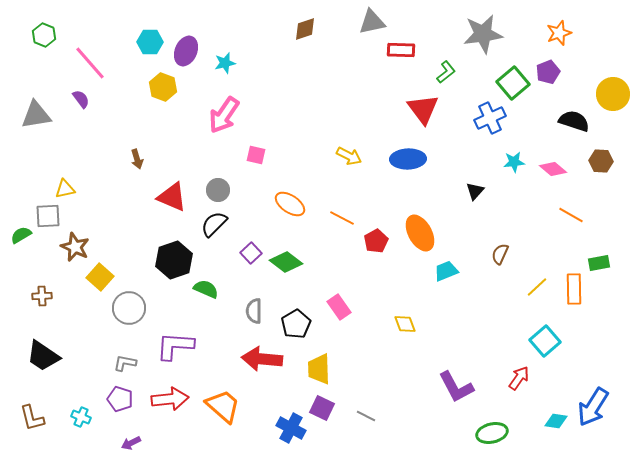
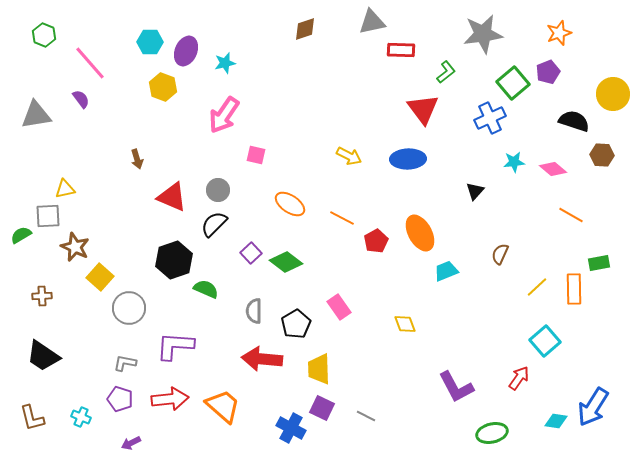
brown hexagon at (601, 161): moved 1 px right, 6 px up
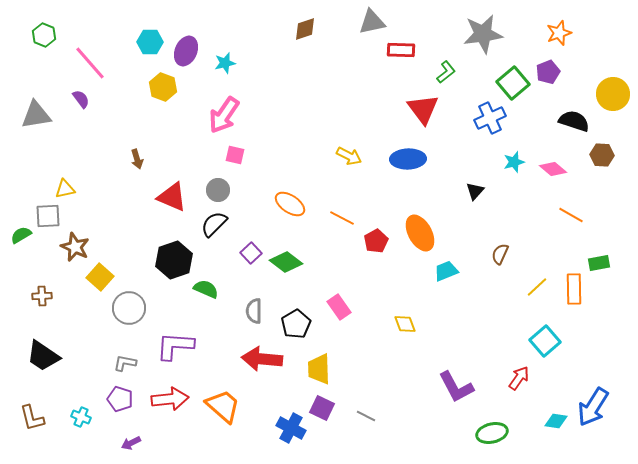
pink square at (256, 155): moved 21 px left
cyan star at (514, 162): rotated 10 degrees counterclockwise
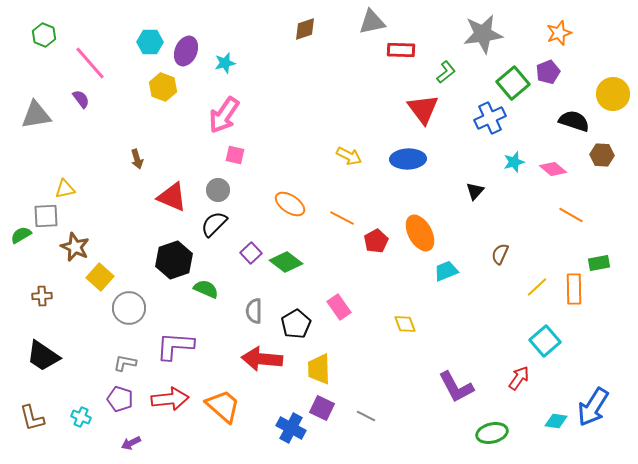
gray square at (48, 216): moved 2 px left
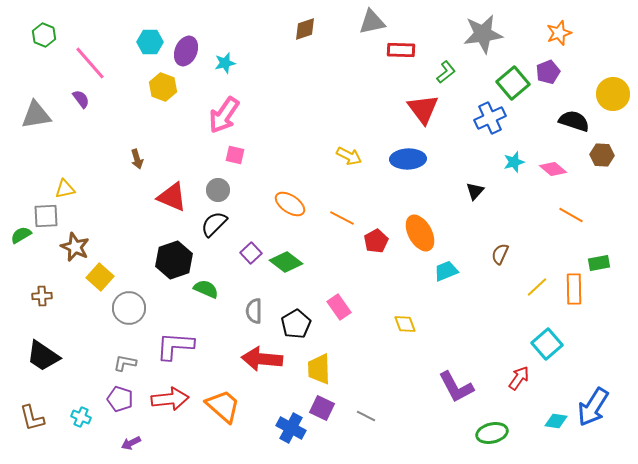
cyan square at (545, 341): moved 2 px right, 3 px down
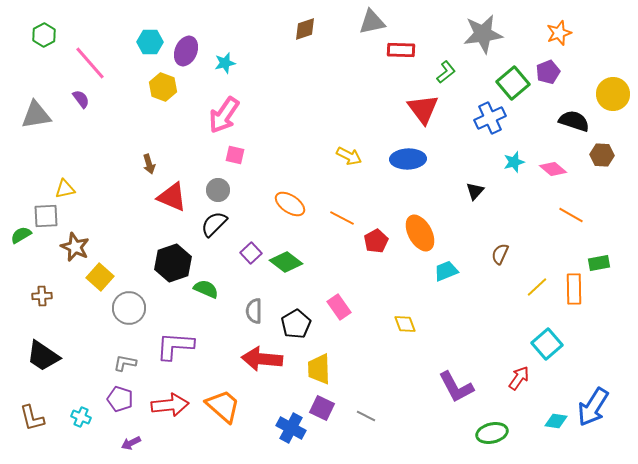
green hexagon at (44, 35): rotated 10 degrees clockwise
brown arrow at (137, 159): moved 12 px right, 5 px down
black hexagon at (174, 260): moved 1 px left, 3 px down
red arrow at (170, 399): moved 6 px down
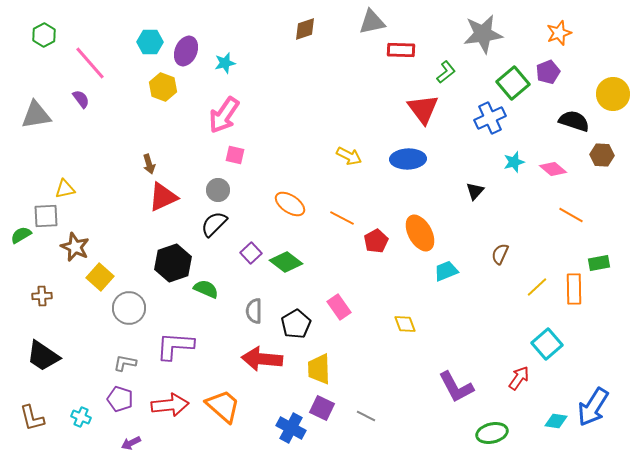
red triangle at (172, 197): moved 9 px left; rotated 48 degrees counterclockwise
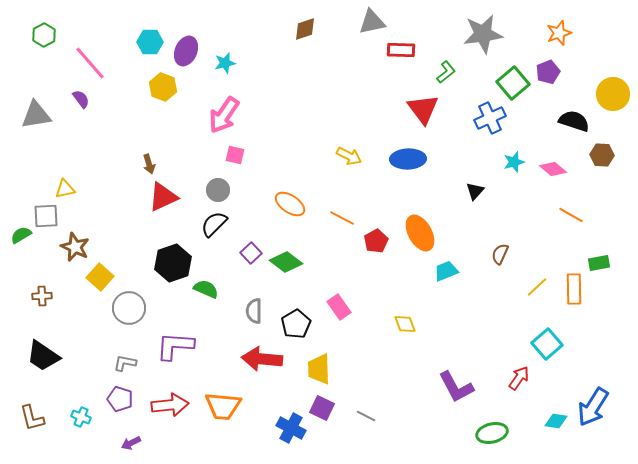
orange trapezoid at (223, 406): rotated 144 degrees clockwise
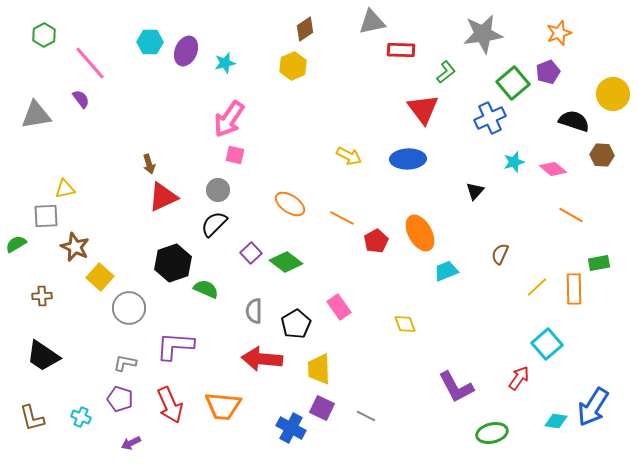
brown diamond at (305, 29): rotated 15 degrees counterclockwise
yellow hexagon at (163, 87): moved 130 px right, 21 px up; rotated 16 degrees clockwise
pink arrow at (224, 115): moved 5 px right, 4 px down
green semicircle at (21, 235): moved 5 px left, 9 px down
red arrow at (170, 405): rotated 72 degrees clockwise
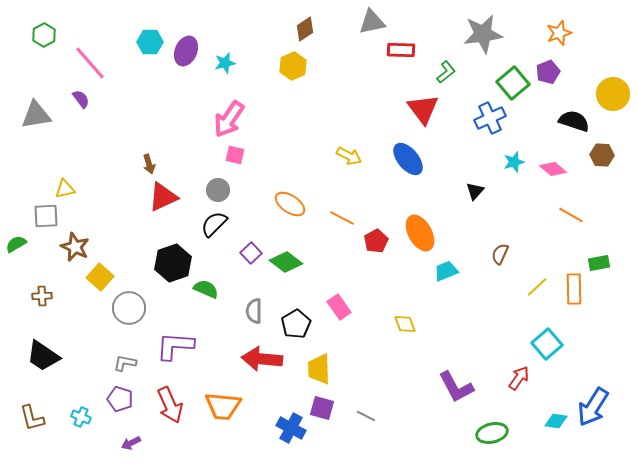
blue ellipse at (408, 159): rotated 52 degrees clockwise
purple square at (322, 408): rotated 10 degrees counterclockwise
